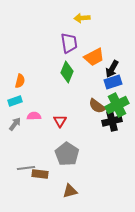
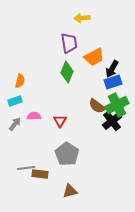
black cross: rotated 24 degrees counterclockwise
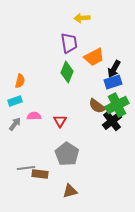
black arrow: moved 2 px right
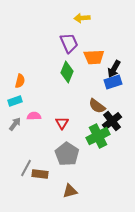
purple trapezoid: rotated 15 degrees counterclockwise
orange trapezoid: rotated 25 degrees clockwise
green cross: moved 19 px left, 31 px down
red triangle: moved 2 px right, 2 px down
gray line: rotated 54 degrees counterclockwise
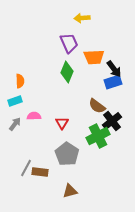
black arrow: rotated 66 degrees counterclockwise
orange semicircle: rotated 16 degrees counterclockwise
brown rectangle: moved 2 px up
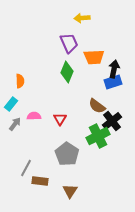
black arrow: rotated 132 degrees counterclockwise
cyan rectangle: moved 4 px left, 3 px down; rotated 32 degrees counterclockwise
red triangle: moved 2 px left, 4 px up
brown rectangle: moved 9 px down
brown triangle: rotated 42 degrees counterclockwise
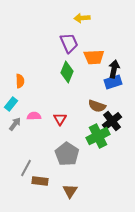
brown semicircle: rotated 18 degrees counterclockwise
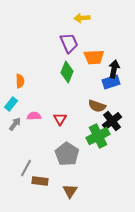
blue rectangle: moved 2 px left
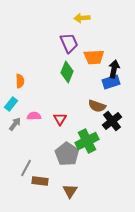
green cross: moved 11 px left, 5 px down
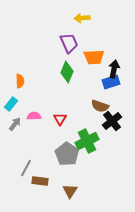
brown semicircle: moved 3 px right
